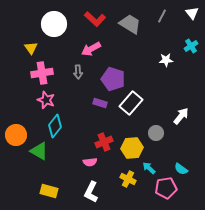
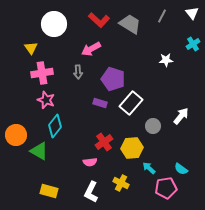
red L-shape: moved 4 px right, 1 px down
cyan cross: moved 2 px right, 2 px up
gray circle: moved 3 px left, 7 px up
red cross: rotated 12 degrees counterclockwise
yellow cross: moved 7 px left, 4 px down
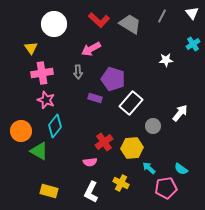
purple rectangle: moved 5 px left, 5 px up
white arrow: moved 1 px left, 3 px up
orange circle: moved 5 px right, 4 px up
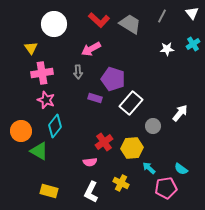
white star: moved 1 px right, 11 px up
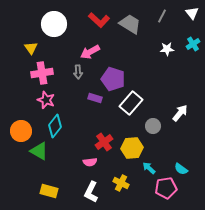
pink arrow: moved 1 px left, 3 px down
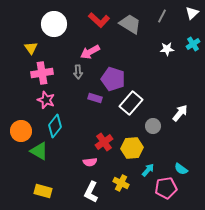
white triangle: rotated 24 degrees clockwise
cyan arrow: moved 1 px left, 2 px down; rotated 88 degrees clockwise
yellow rectangle: moved 6 px left
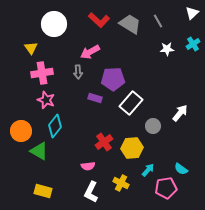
gray line: moved 4 px left, 5 px down; rotated 56 degrees counterclockwise
purple pentagon: rotated 20 degrees counterclockwise
pink semicircle: moved 2 px left, 4 px down
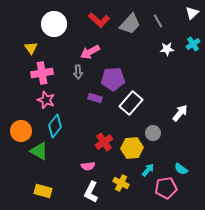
gray trapezoid: rotated 100 degrees clockwise
gray circle: moved 7 px down
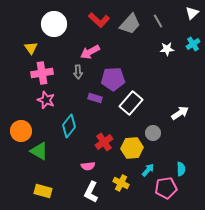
white arrow: rotated 18 degrees clockwise
cyan diamond: moved 14 px right
cyan semicircle: rotated 128 degrees counterclockwise
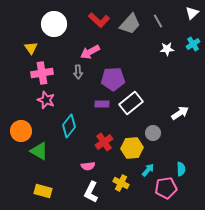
purple rectangle: moved 7 px right, 6 px down; rotated 16 degrees counterclockwise
white rectangle: rotated 10 degrees clockwise
